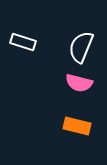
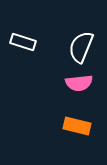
pink semicircle: rotated 20 degrees counterclockwise
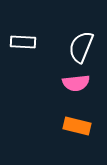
white rectangle: rotated 15 degrees counterclockwise
pink semicircle: moved 3 px left
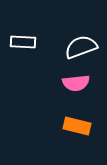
white semicircle: rotated 48 degrees clockwise
